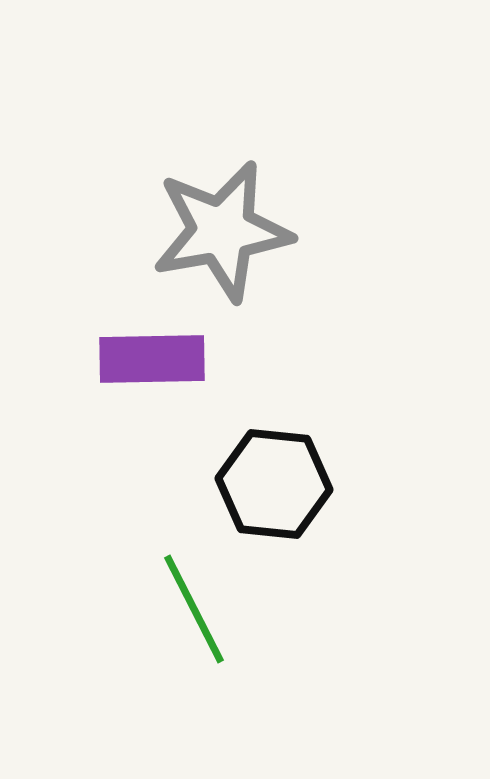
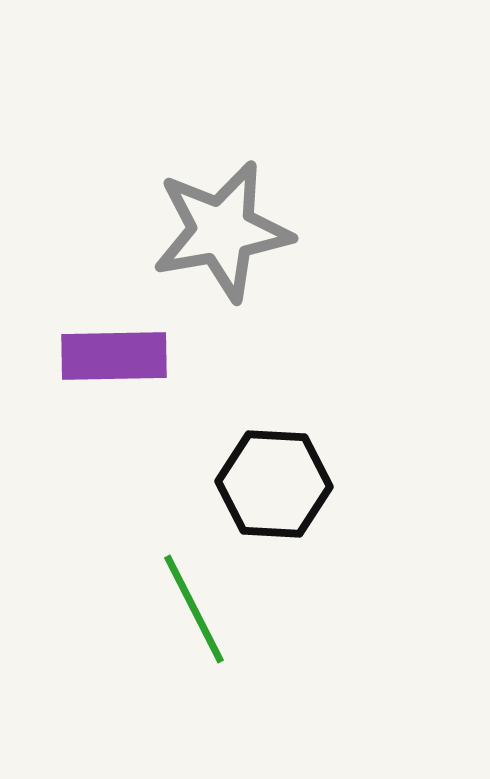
purple rectangle: moved 38 px left, 3 px up
black hexagon: rotated 3 degrees counterclockwise
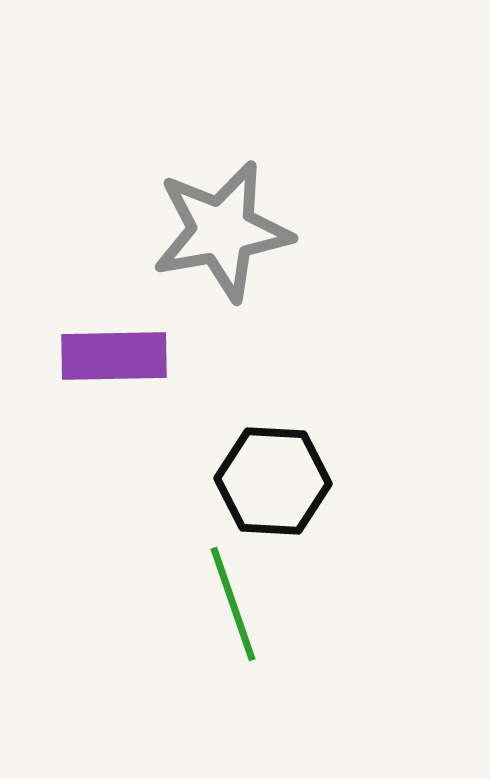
black hexagon: moved 1 px left, 3 px up
green line: moved 39 px right, 5 px up; rotated 8 degrees clockwise
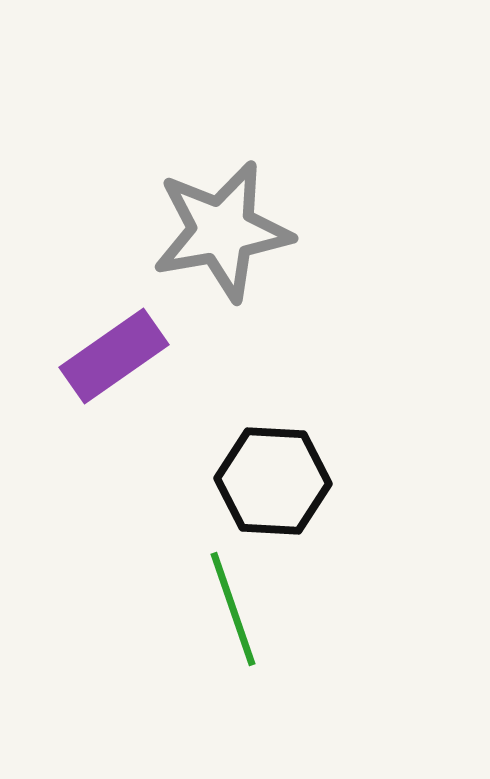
purple rectangle: rotated 34 degrees counterclockwise
green line: moved 5 px down
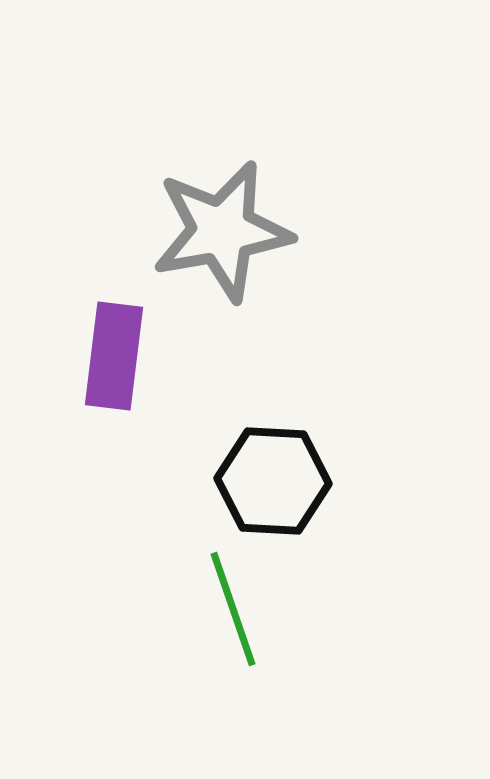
purple rectangle: rotated 48 degrees counterclockwise
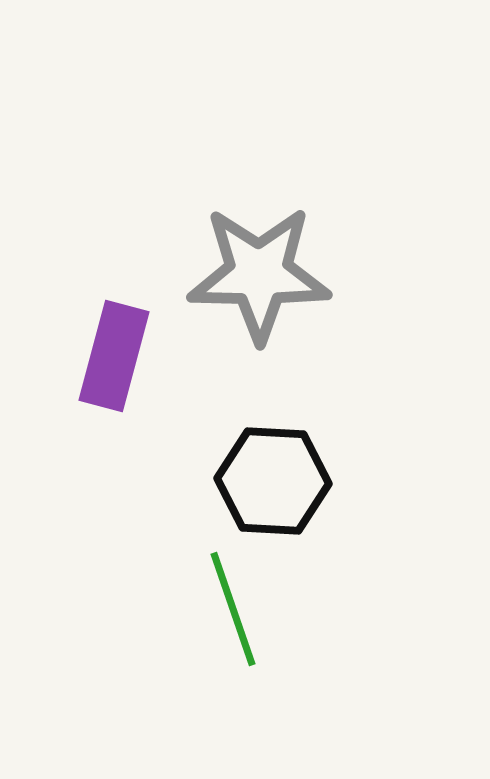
gray star: moved 37 px right, 43 px down; rotated 11 degrees clockwise
purple rectangle: rotated 8 degrees clockwise
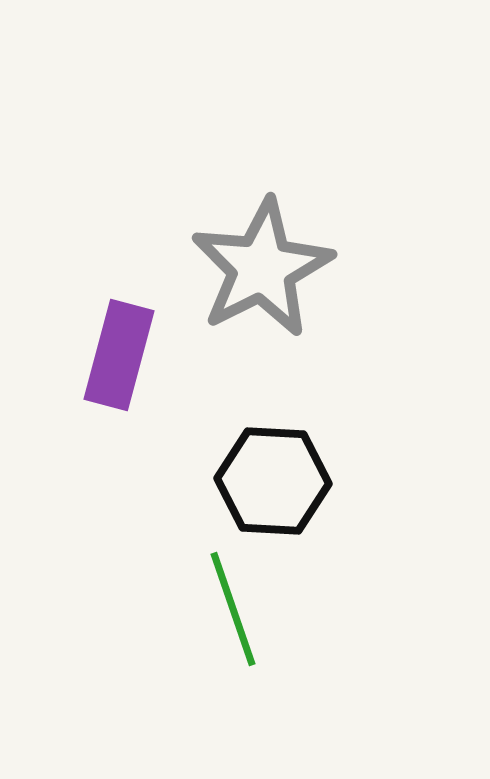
gray star: moved 3 px right, 6 px up; rotated 28 degrees counterclockwise
purple rectangle: moved 5 px right, 1 px up
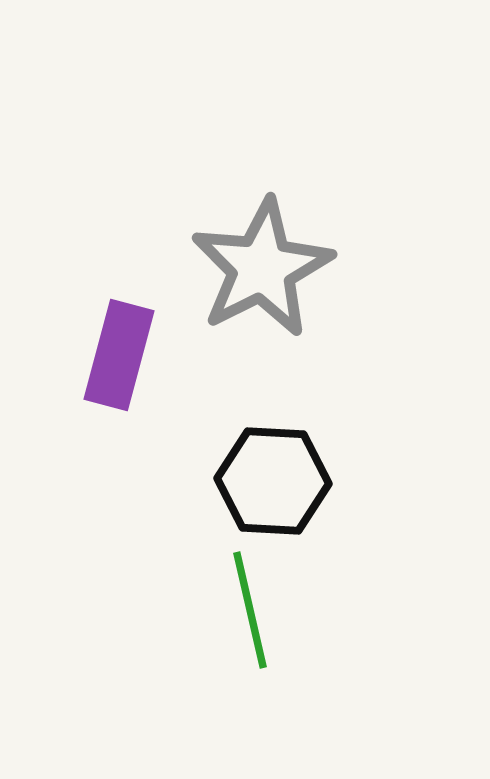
green line: moved 17 px right, 1 px down; rotated 6 degrees clockwise
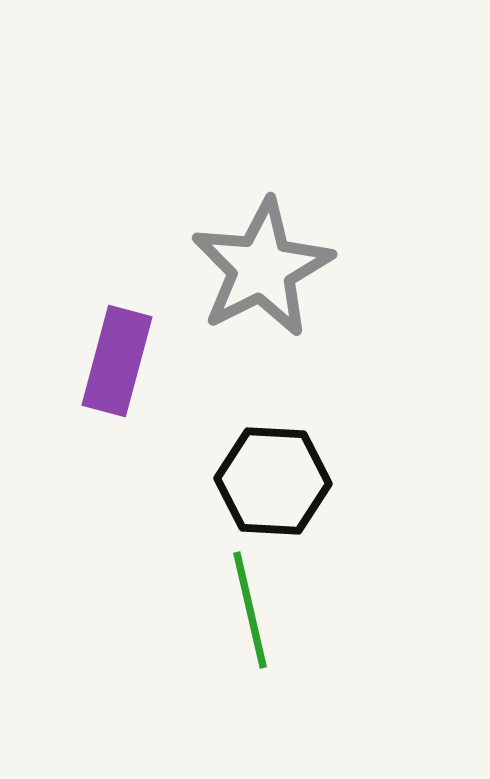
purple rectangle: moved 2 px left, 6 px down
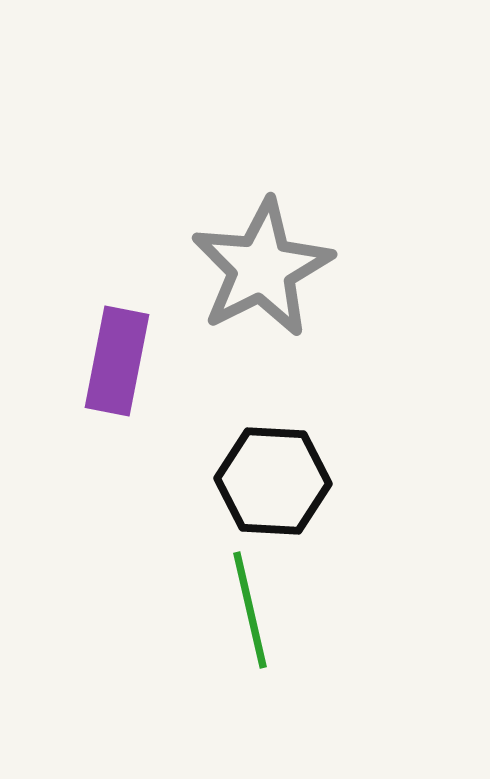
purple rectangle: rotated 4 degrees counterclockwise
